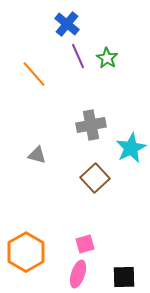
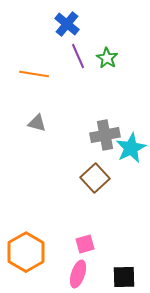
orange line: rotated 40 degrees counterclockwise
gray cross: moved 14 px right, 10 px down
gray triangle: moved 32 px up
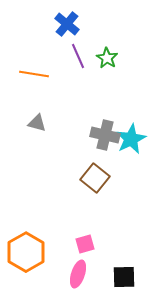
gray cross: rotated 24 degrees clockwise
cyan star: moved 9 px up
brown square: rotated 8 degrees counterclockwise
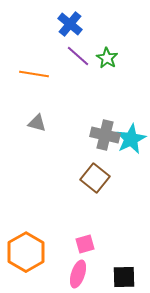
blue cross: moved 3 px right
purple line: rotated 25 degrees counterclockwise
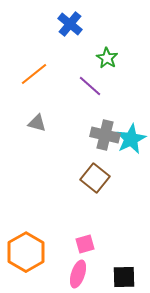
purple line: moved 12 px right, 30 px down
orange line: rotated 48 degrees counterclockwise
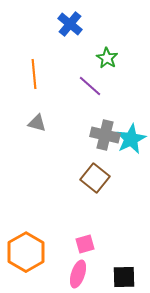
orange line: rotated 56 degrees counterclockwise
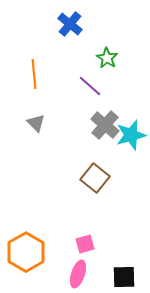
gray triangle: moved 1 px left; rotated 30 degrees clockwise
gray cross: moved 10 px up; rotated 28 degrees clockwise
cyan star: moved 4 px up; rotated 12 degrees clockwise
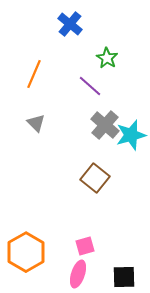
orange line: rotated 28 degrees clockwise
pink square: moved 2 px down
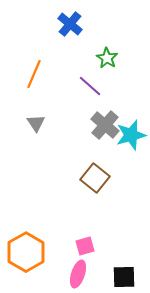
gray triangle: rotated 12 degrees clockwise
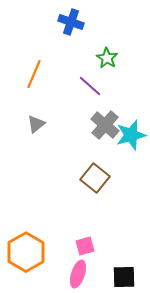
blue cross: moved 1 px right, 2 px up; rotated 20 degrees counterclockwise
gray triangle: moved 1 px down; rotated 24 degrees clockwise
